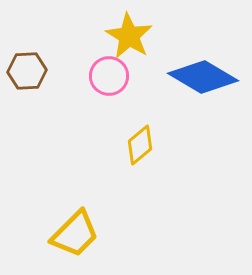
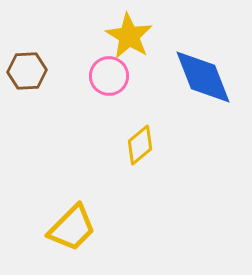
blue diamond: rotated 38 degrees clockwise
yellow trapezoid: moved 3 px left, 6 px up
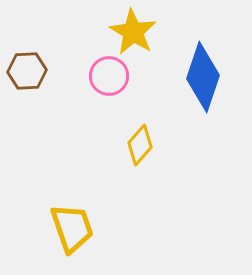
yellow star: moved 4 px right, 4 px up
blue diamond: rotated 40 degrees clockwise
yellow diamond: rotated 9 degrees counterclockwise
yellow trapezoid: rotated 64 degrees counterclockwise
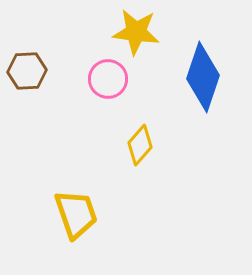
yellow star: moved 3 px right; rotated 24 degrees counterclockwise
pink circle: moved 1 px left, 3 px down
yellow trapezoid: moved 4 px right, 14 px up
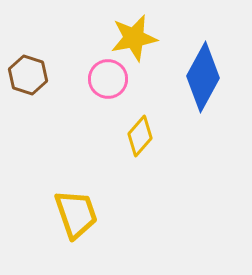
yellow star: moved 2 px left, 6 px down; rotated 18 degrees counterclockwise
brown hexagon: moved 1 px right, 4 px down; rotated 21 degrees clockwise
blue diamond: rotated 10 degrees clockwise
yellow diamond: moved 9 px up
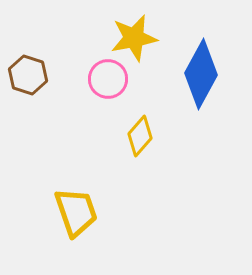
blue diamond: moved 2 px left, 3 px up
yellow trapezoid: moved 2 px up
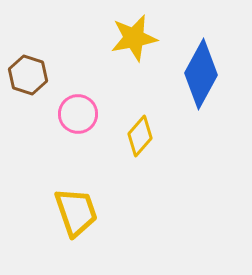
pink circle: moved 30 px left, 35 px down
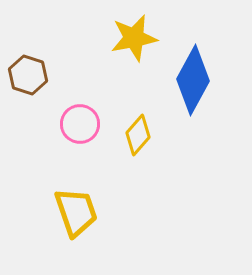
blue diamond: moved 8 px left, 6 px down
pink circle: moved 2 px right, 10 px down
yellow diamond: moved 2 px left, 1 px up
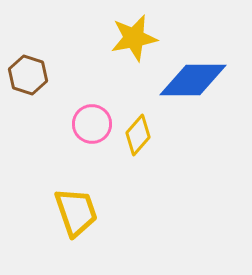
blue diamond: rotated 62 degrees clockwise
pink circle: moved 12 px right
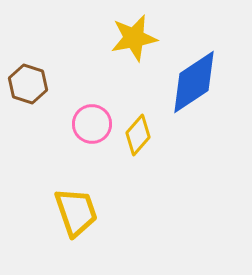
brown hexagon: moved 9 px down
blue diamond: moved 1 px right, 2 px down; rotated 34 degrees counterclockwise
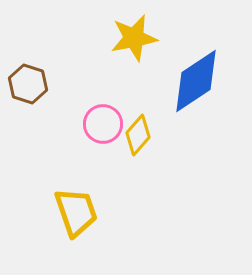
blue diamond: moved 2 px right, 1 px up
pink circle: moved 11 px right
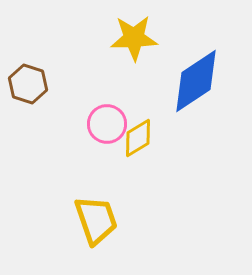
yellow star: rotated 9 degrees clockwise
pink circle: moved 4 px right
yellow diamond: moved 3 px down; rotated 18 degrees clockwise
yellow trapezoid: moved 20 px right, 8 px down
